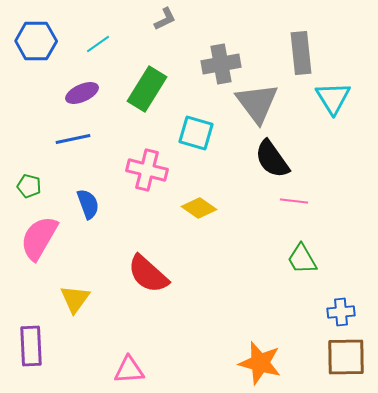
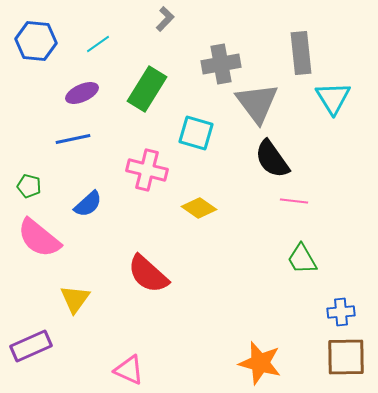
gray L-shape: rotated 20 degrees counterclockwise
blue hexagon: rotated 6 degrees clockwise
blue semicircle: rotated 68 degrees clockwise
pink semicircle: rotated 81 degrees counterclockwise
purple rectangle: rotated 69 degrees clockwise
pink triangle: rotated 28 degrees clockwise
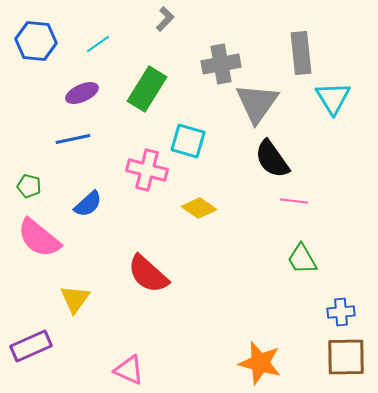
gray triangle: rotated 12 degrees clockwise
cyan square: moved 8 px left, 8 px down
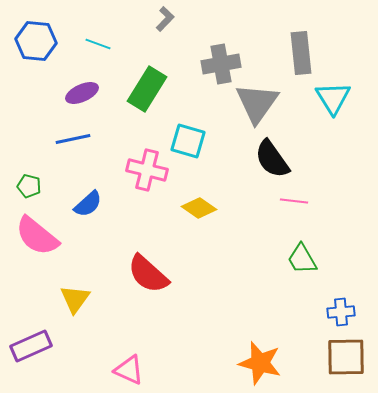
cyan line: rotated 55 degrees clockwise
pink semicircle: moved 2 px left, 2 px up
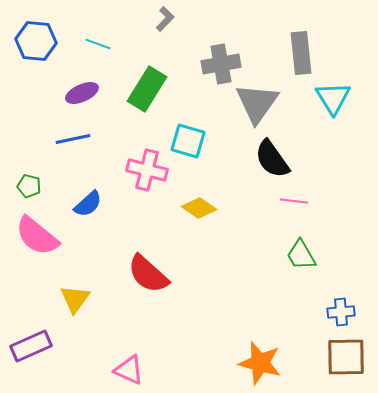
green trapezoid: moved 1 px left, 4 px up
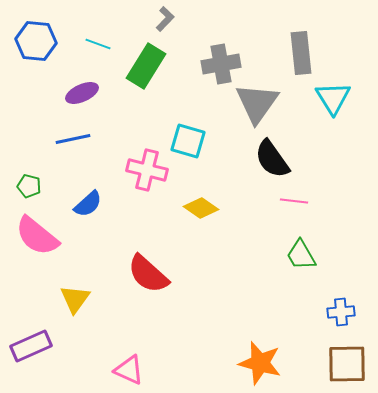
green rectangle: moved 1 px left, 23 px up
yellow diamond: moved 2 px right
brown square: moved 1 px right, 7 px down
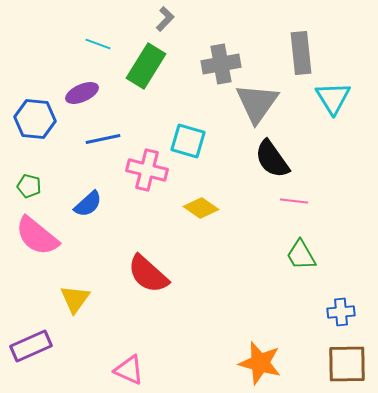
blue hexagon: moved 1 px left, 78 px down
blue line: moved 30 px right
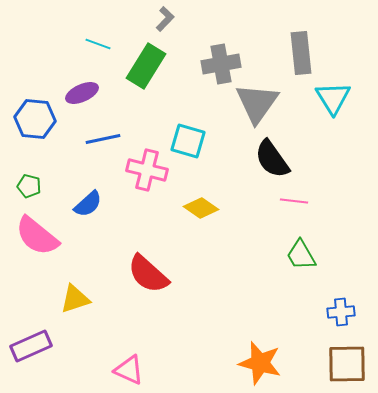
yellow triangle: rotated 36 degrees clockwise
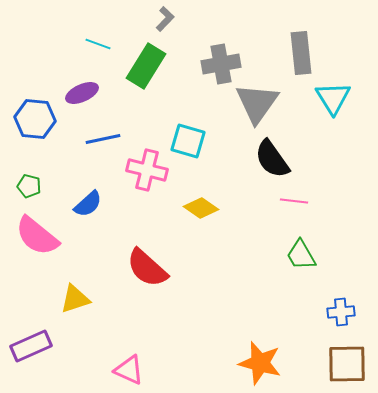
red semicircle: moved 1 px left, 6 px up
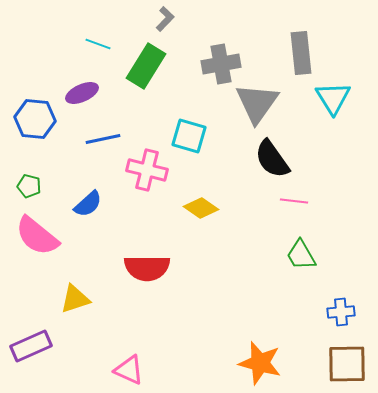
cyan square: moved 1 px right, 5 px up
red semicircle: rotated 42 degrees counterclockwise
